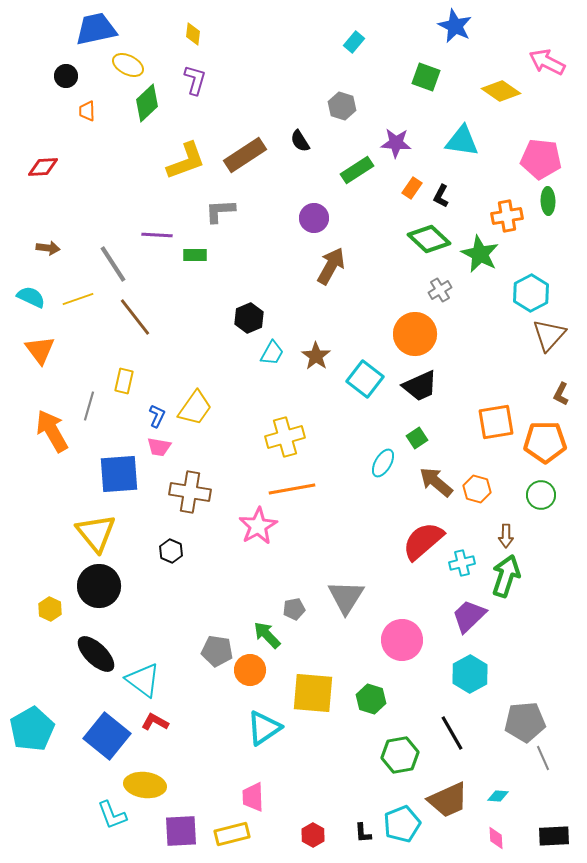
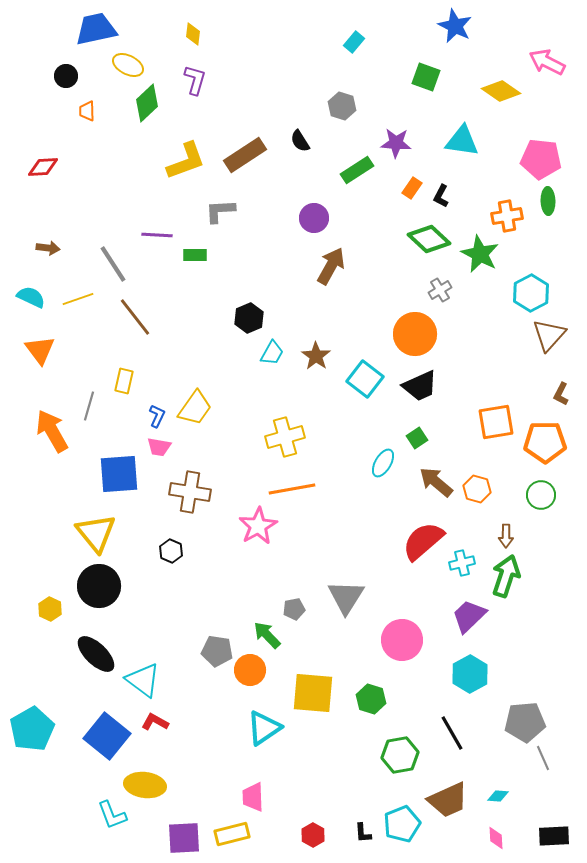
purple square at (181, 831): moved 3 px right, 7 px down
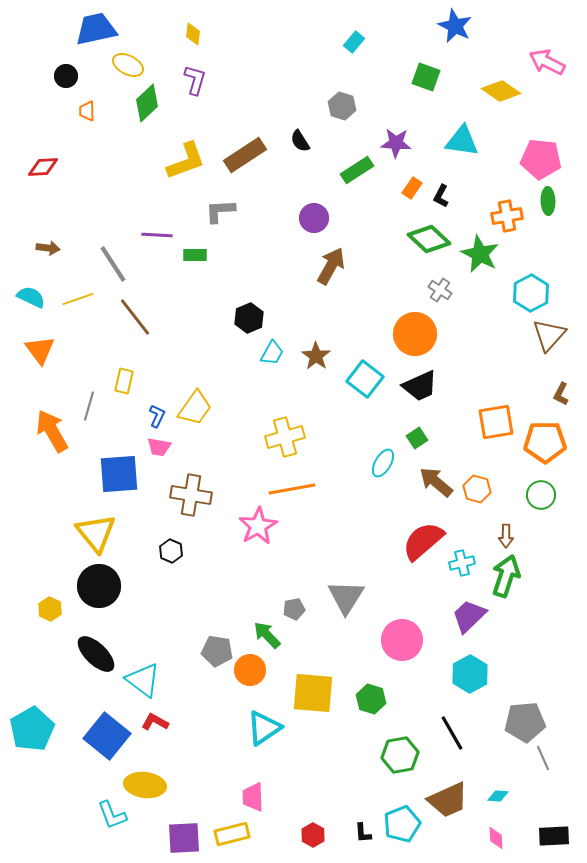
gray cross at (440, 290): rotated 25 degrees counterclockwise
brown cross at (190, 492): moved 1 px right, 3 px down
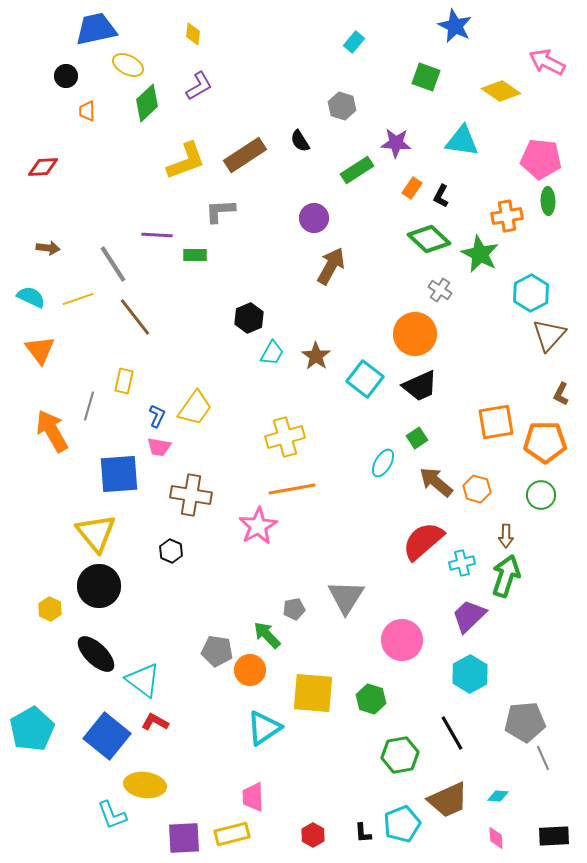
purple L-shape at (195, 80): moved 4 px right, 6 px down; rotated 44 degrees clockwise
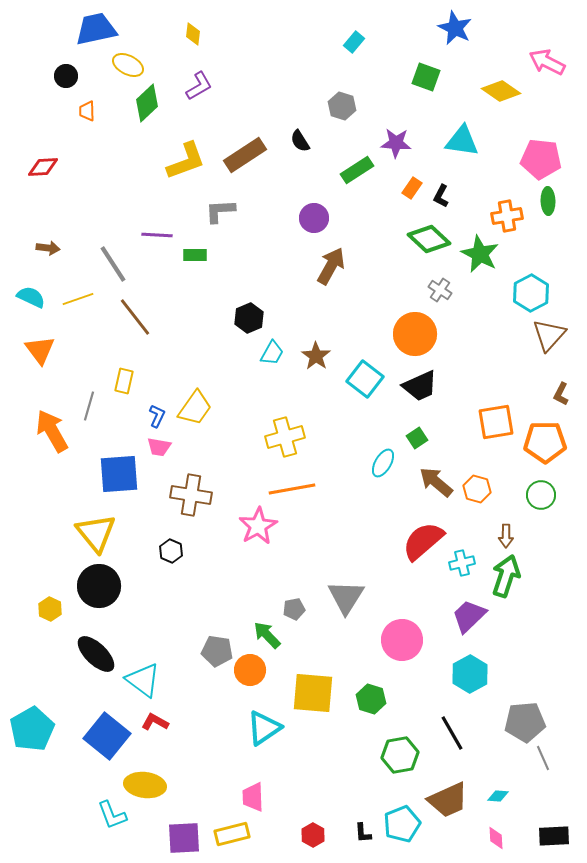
blue star at (455, 26): moved 2 px down
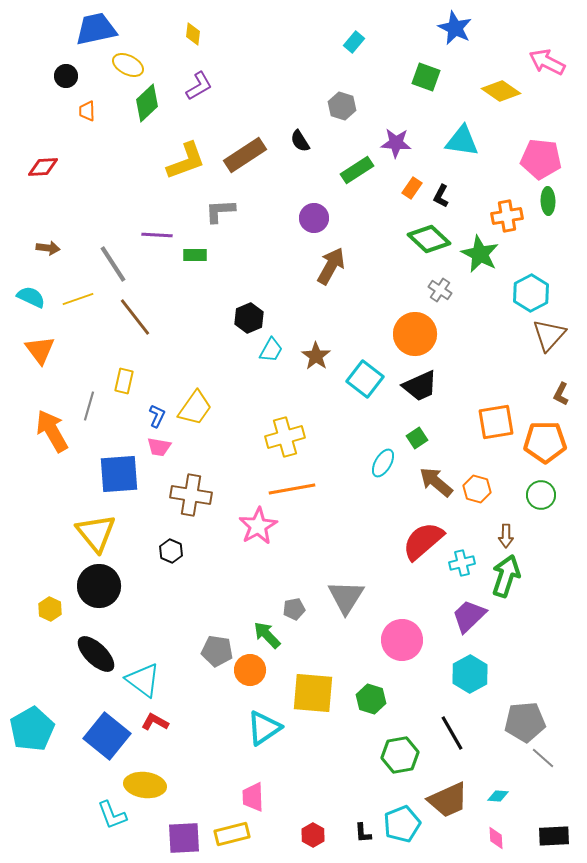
cyan trapezoid at (272, 353): moved 1 px left, 3 px up
gray line at (543, 758): rotated 25 degrees counterclockwise
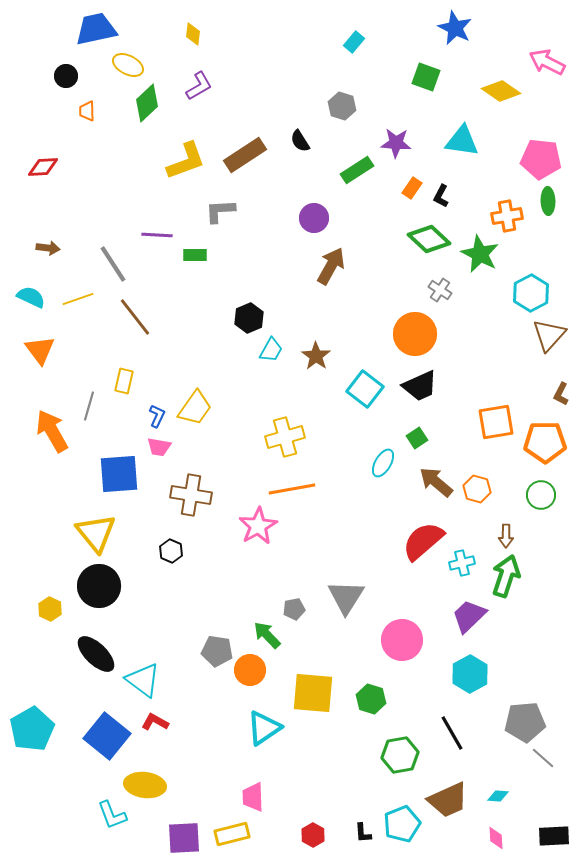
cyan square at (365, 379): moved 10 px down
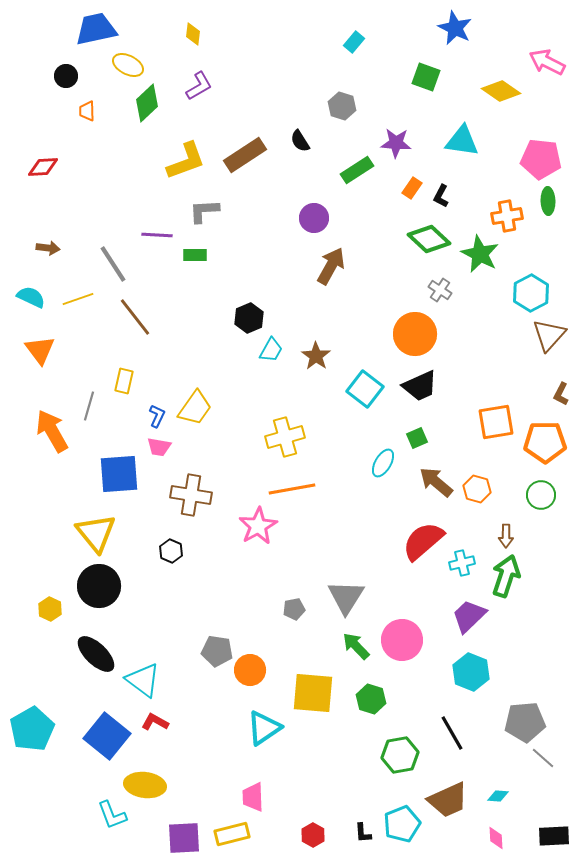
gray L-shape at (220, 211): moved 16 px left
green square at (417, 438): rotated 10 degrees clockwise
green arrow at (267, 635): moved 89 px right, 11 px down
cyan hexagon at (470, 674): moved 1 px right, 2 px up; rotated 9 degrees counterclockwise
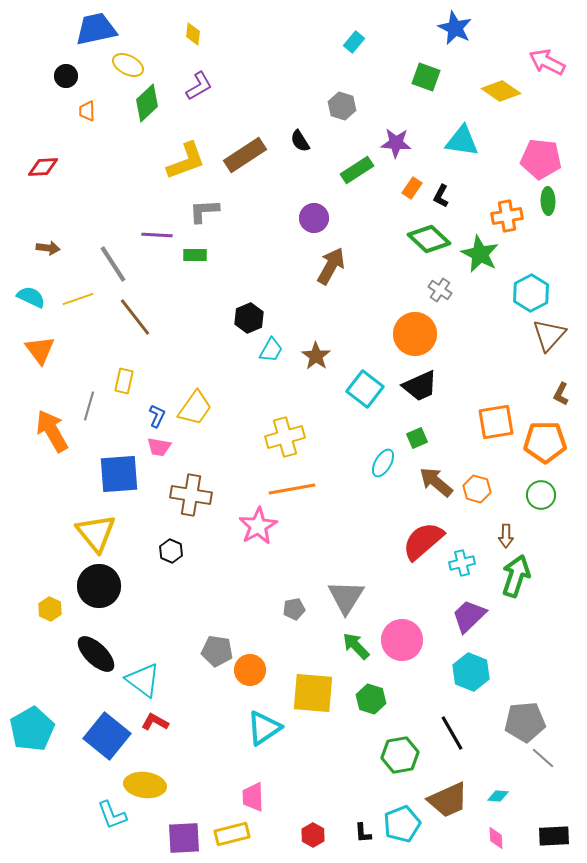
green arrow at (506, 576): moved 10 px right
